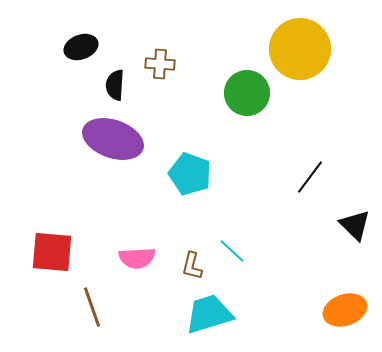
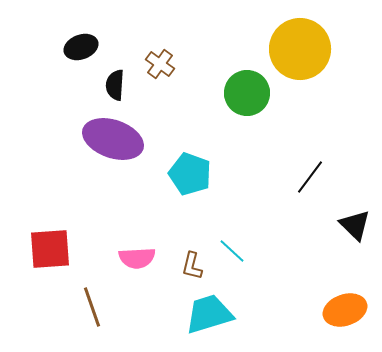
brown cross: rotated 32 degrees clockwise
red square: moved 2 px left, 3 px up; rotated 9 degrees counterclockwise
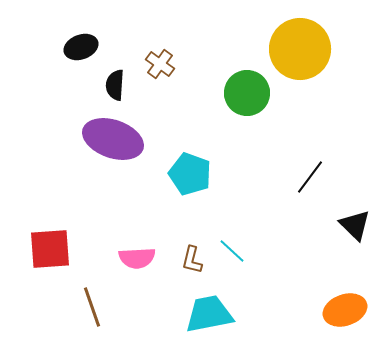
brown L-shape: moved 6 px up
cyan trapezoid: rotated 6 degrees clockwise
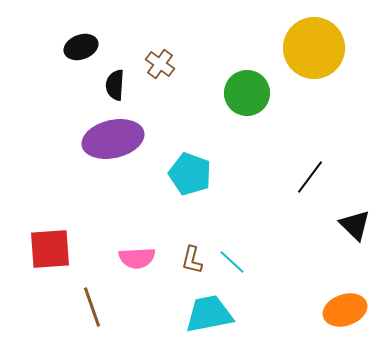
yellow circle: moved 14 px right, 1 px up
purple ellipse: rotated 32 degrees counterclockwise
cyan line: moved 11 px down
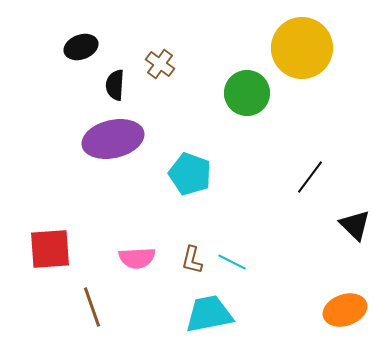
yellow circle: moved 12 px left
cyan line: rotated 16 degrees counterclockwise
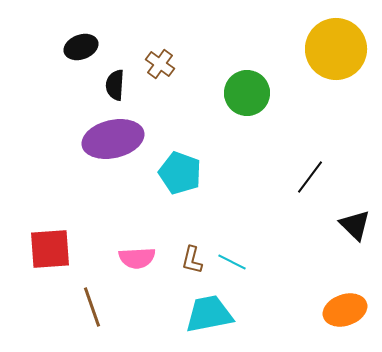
yellow circle: moved 34 px right, 1 px down
cyan pentagon: moved 10 px left, 1 px up
